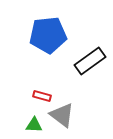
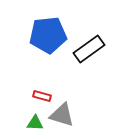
black rectangle: moved 1 px left, 12 px up
gray triangle: rotated 20 degrees counterclockwise
green triangle: moved 1 px right, 2 px up
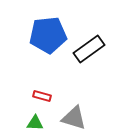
gray triangle: moved 12 px right, 3 px down
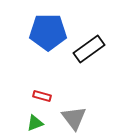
blue pentagon: moved 3 px up; rotated 6 degrees clockwise
gray triangle: rotated 36 degrees clockwise
green triangle: rotated 24 degrees counterclockwise
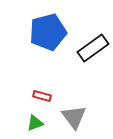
blue pentagon: rotated 15 degrees counterclockwise
black rectangle: moved 4 px right, 1 px up
gray triangle: moved 1 px up
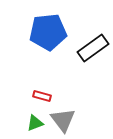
blue pentagon: rotated 9 degrees clockwise
gray triangle: moved 11 px left, 3 px down
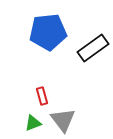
red rectangle: rotated 60 degrees clockwise
green triangle: moved 2 px left
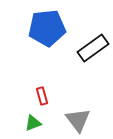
blue pentagon: moved 1 px left, 4 px up
gray triangle: moved 15 px right
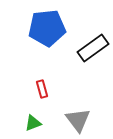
red rectangle: moved 7 px up
